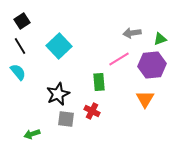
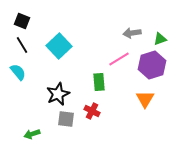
black square: rotated 35 degrees counterclockwise
black line: moved 2 px right, 1 px up
purple hexagon: rotated 12 degrees counterclockwise
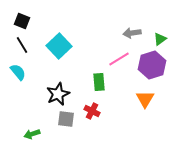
green triangle: rotated 16 degrees counterclockwise
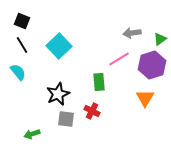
orange triangle: moved 1 px up
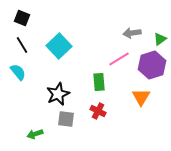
black square: moved 3 px up
orange triangle: moved 4 px left, 1 px up
red cross: moved 6 px right
green arrow: moved 3 px right
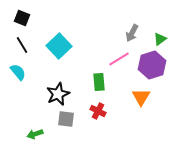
gray arrow: rotated 54 degrees counterclockwise
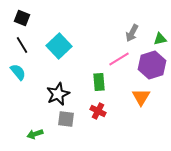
green triangle: rotated 24 degrees clockwise
